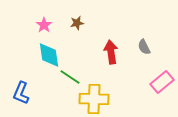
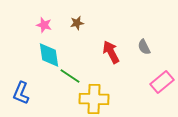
pink star: rotated 21 degrees counterclockwise
red arrow: rotated 20 degrees counterclockwise
green line: moved 1 px up
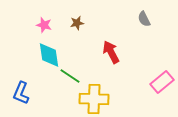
gray semicircle: moved 28 px up
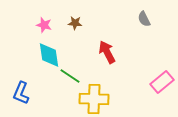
brown star: moved 2 px left; rotated 16 degrees clockwise
red arrow: moved 4 px left
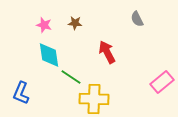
gray semicircle: moved 7 px left
green line: moved 1 px right, 1 px down
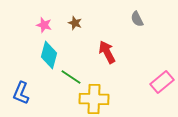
brown star: rotated 16 degrees clockwise
cyan diamond: rotated 24 degrees clockwise
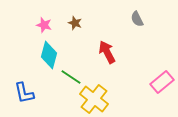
blue L-shape: moved 3 px right; rotated 35 degrees counterclockwise
yellow cross: rotated 36 degrees clockwise
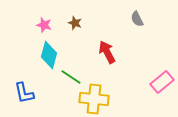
yellow cross: rotated 32 degrees counterclockwise
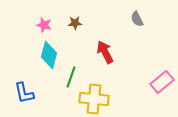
brown star: rotated 24 degrees counterclockwise
red arrow: moved 2 px left
green line: rotated 75 degrees clockwise
